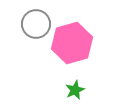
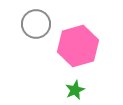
pink hexagon: moved 6 px right, 3 px down
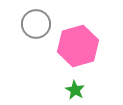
green star: rotated 18 degrees counterclockwise
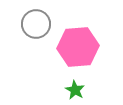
pink hexagon: moved 1 px down; rotated 12 degrees clockwise
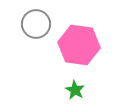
pink hexagon: moved 1 px right, 2 px up; rotated 12 degrees clockwise
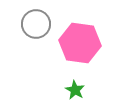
pink hexagon: moved 1 px right, 2 px up
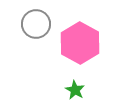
pink hexagon: rotated 21 degrees clockwise
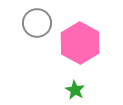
gray circle: moved 1 px right, 1 px up
